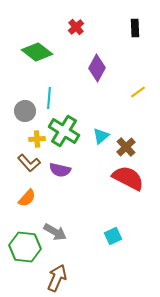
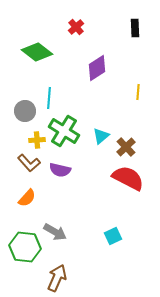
purple diamond: rotated 28 degrees clockwise
yellow line: rotated 49 degrees counterclockwise
yellow cross: moved 1 px down
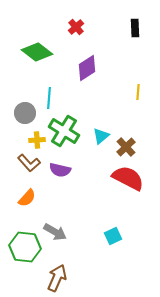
purple diamond: moved 10 px left
gray circle: moved 2 px down
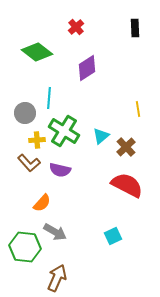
yellow line: moved 17 px down; rotated 14 degrees counterclockwise
red semicircle: moved 1 px left, 7 px down
orange semicircle: moved 15 px right, 5 px down
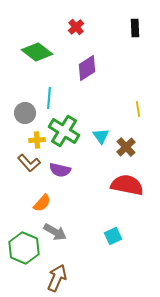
cyan triangle: rotated 24 degrees counterclockwise
red semicircle: rotated 16 degrees counterclockwise
green hexagon: moved 1 px left, 1 px down; rotated 16 degrees clockwise
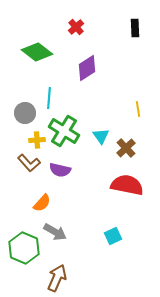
brown cross: moved 1 px down
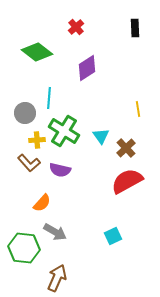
red semicircle: moved 4 px up; rotated 40 degrees counterclockwise
green hexagon: rotated 16 degrees counterclockwise
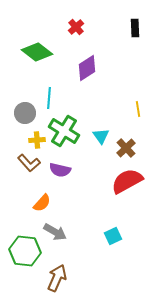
green hexagon: moved 1 px right, 3 px down
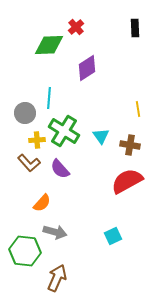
green diamond: moved 12 px right, 7 px up; rotated 40 degrees counterclockwise
brown cross: moved 4 px right, 3 px up; rotated 36 degrees counterclockwise
purple semicircle: moved 1 px up; rotated 35 degrees clockwise
gray arrow: rotated 15 degrees counterclockwise
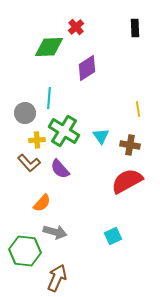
green diamond: moved 2 px down
